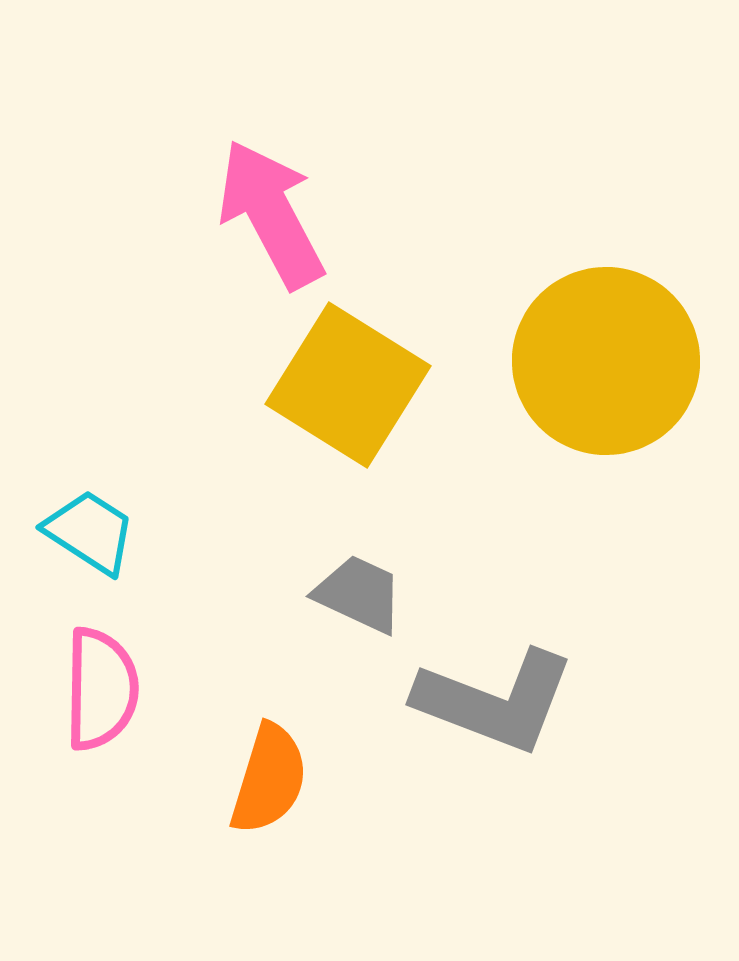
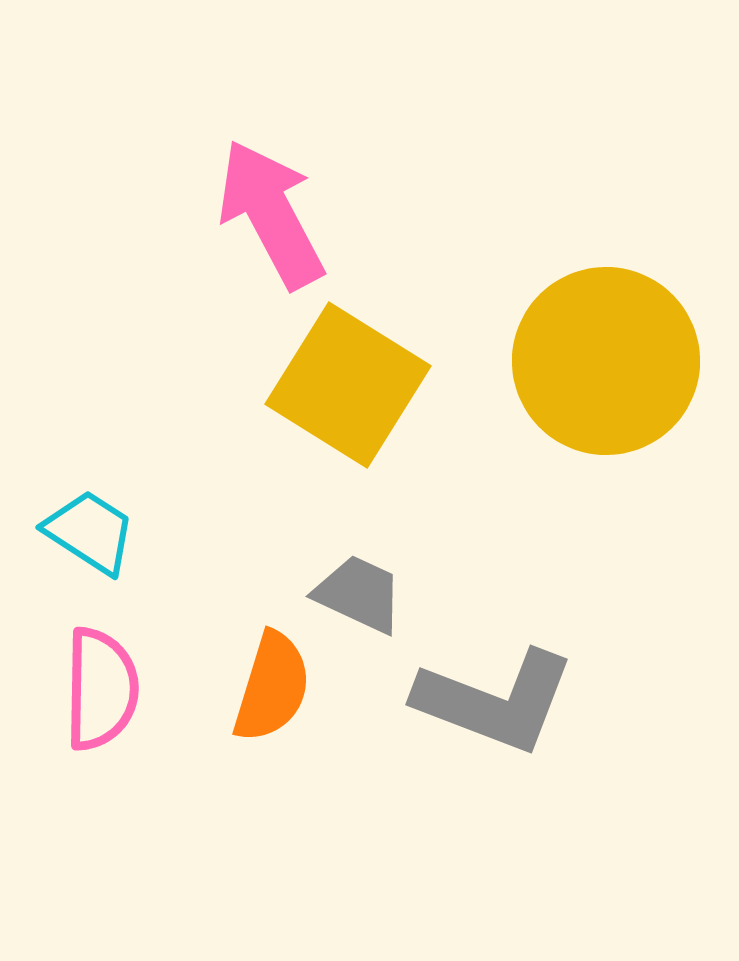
orange semicircle: moved 3 px right, 92 px up
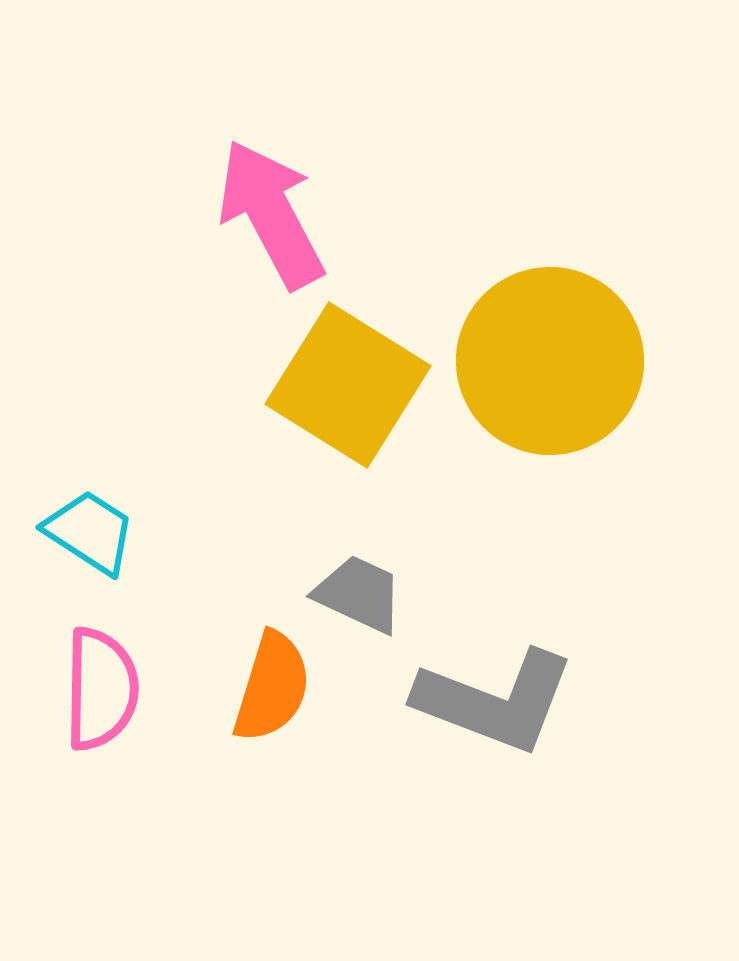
yellow circle: moved 56 px left
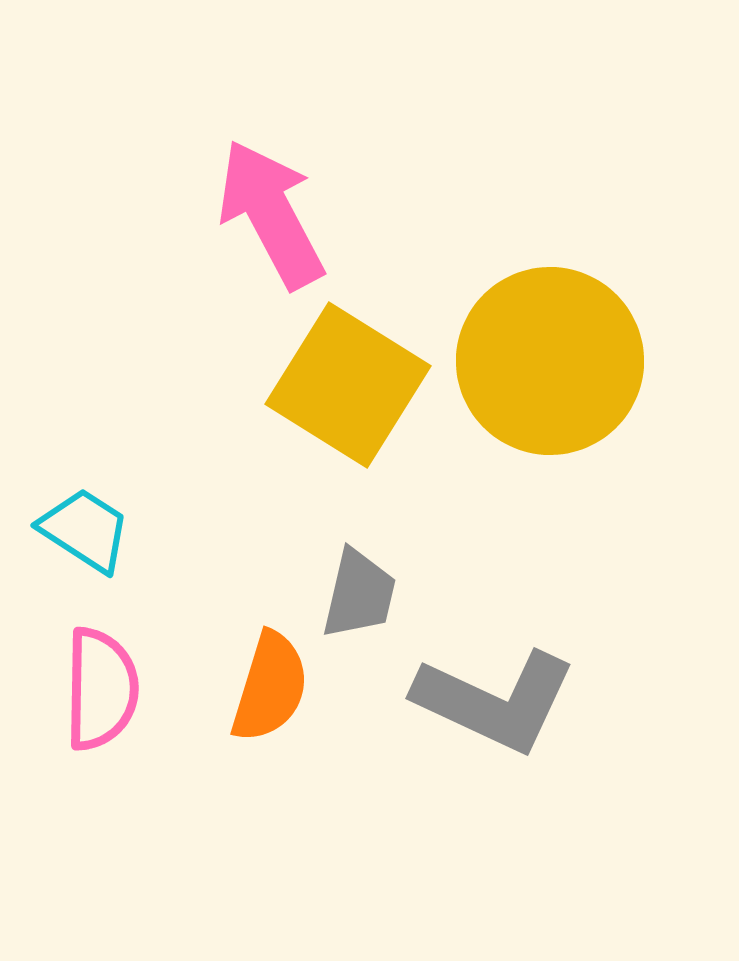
cyan trapezoid: moved 5 px left, 2 px up
gray trapezoid: rotated 78 degrees clockwise
orange semicircle: moved 2 px left
gray L-shape: rotated 4 degrees clockwise
